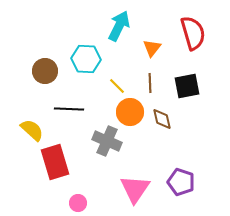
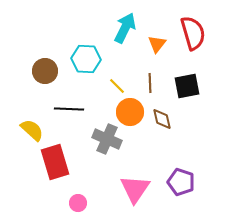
cyan arrow: moved 6 px right, 2 px down
orange triangle: moved 5 px right, 4 px up
gray cross: moved 2 px up
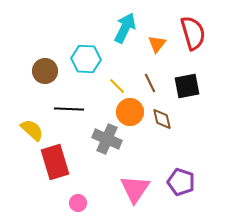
brown line: rotated 24 degrees counterclockwise
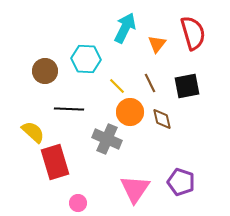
yellow semicircle: moved 1 px right, 2 px down
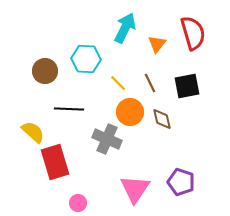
yellow line: moved 1 px right, 3 px up
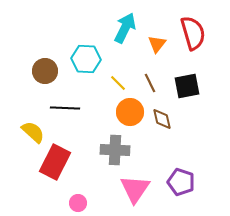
black line: moved 4 px left, 1 px up
gray cross: moved 8 px right, 11 px down; rotated 20 degrees counterclockwise
red rectangle: rotated 44 degrees clockwise
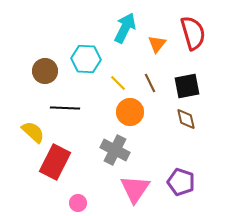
brown diamond: moved 24 px right
gray cross: rotated 24 degrees clockwise
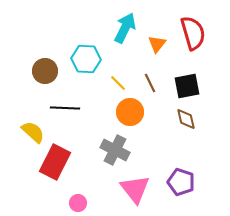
pink triangle: rotated 12 degrees counterclockwise
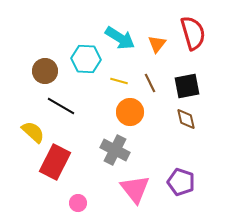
cyan arrow: moved 5 px left, 10 px down; rotated 96 degrees clockwise
yellow line: moved 1 px right, 2 px up; rotated 30 degrees counterclockwise
black line: moved 4 px left, 2 px up; rotated 28 degrees clockwise
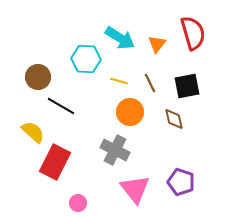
brown circle: moved 7 px left, 6 px down
brown diamond: moved 12 px left
